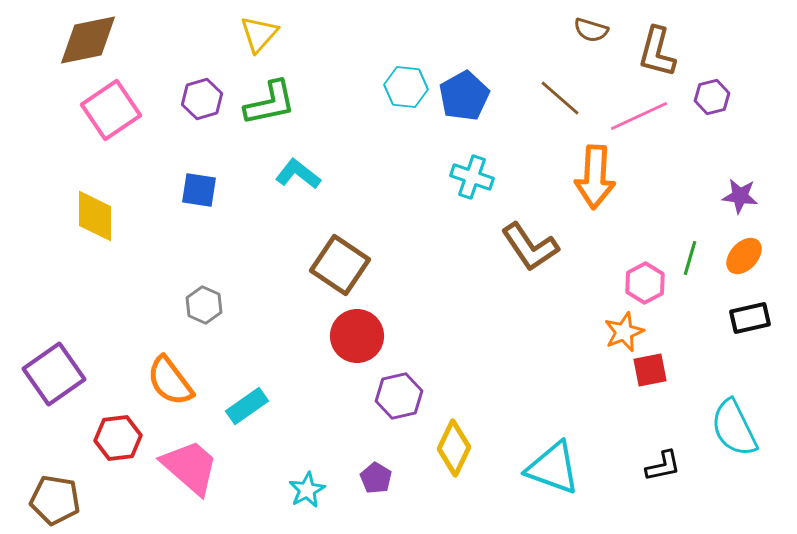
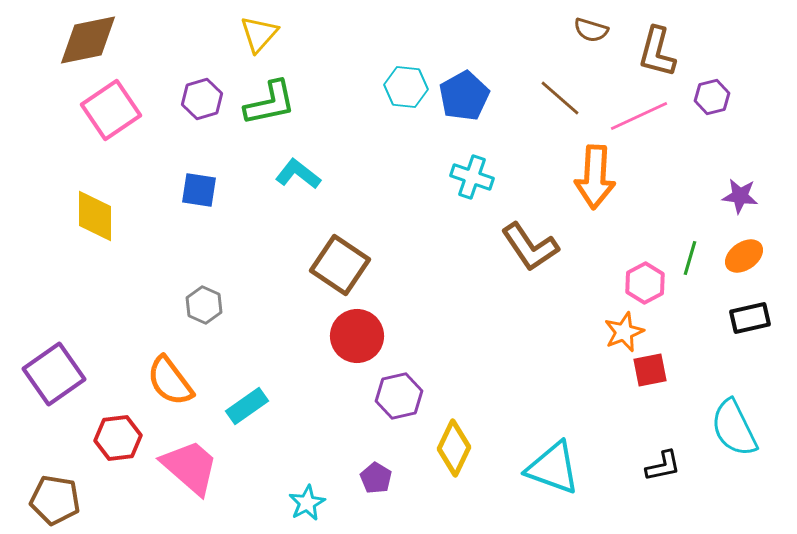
orange ellipse at (744, 256): rotated 12 degrees clockwise
cyan star at (307, 490): moved 13 px down
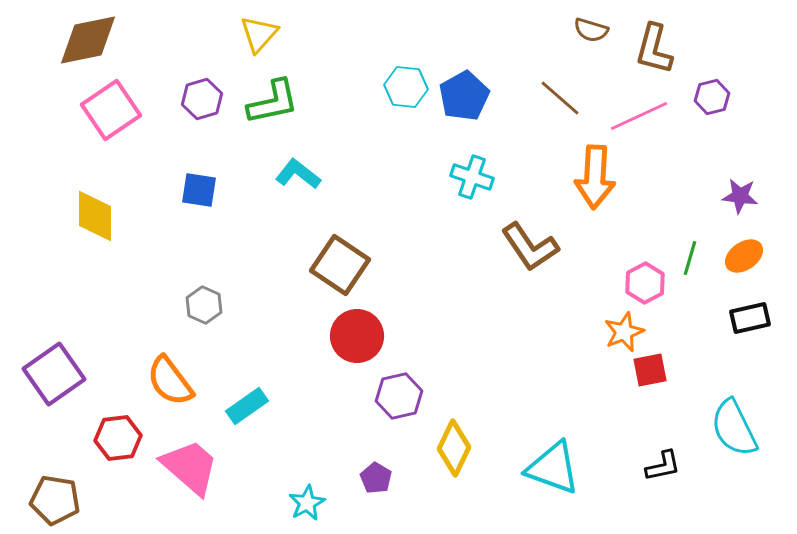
brown L-shape at (657, 52): moved 3 px left, 3 px up
green L-shape at (270, 103): moved 3 px right, 1 px up
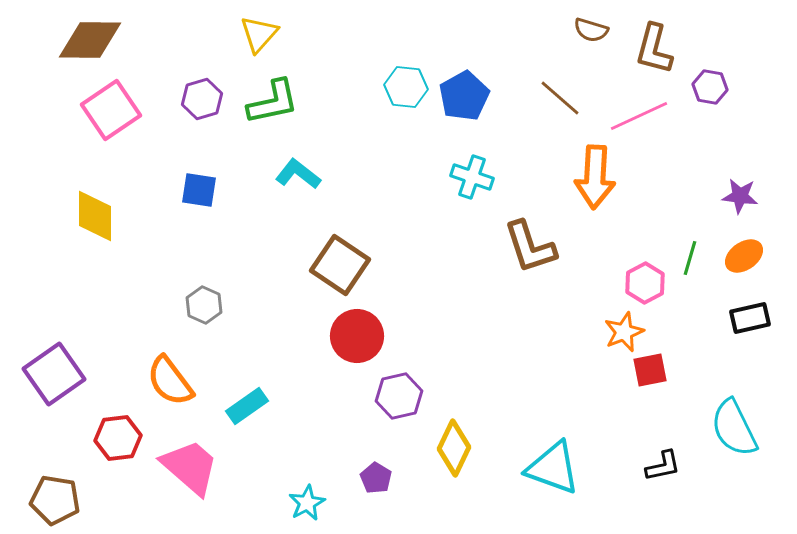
brown diamond at (88, 40): moved 2 px right; rotated 12 degrees clockwise
purple hexagon at (712, 97): moved 2 px left, 10 px up; rotated 24 degrees clockwise
brown L-shape at (530, 247): rotated 16 degrees clockwise
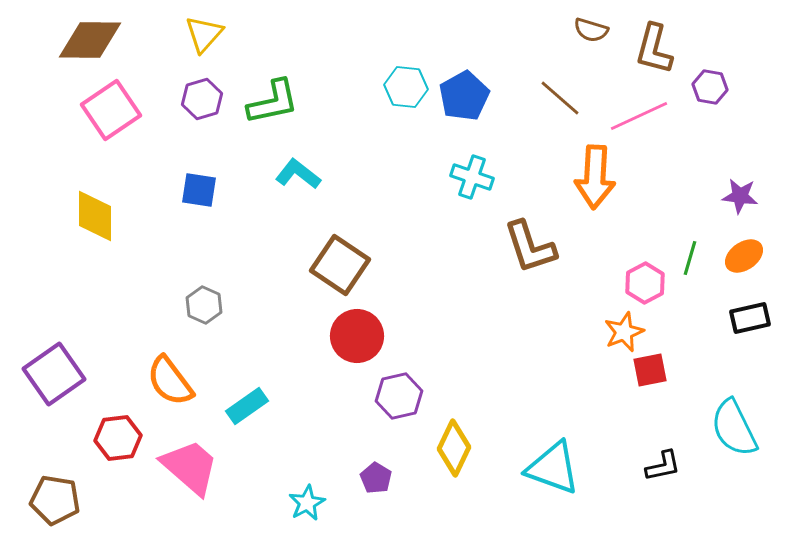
yellow triangle at (259, 34): moved 55 px left
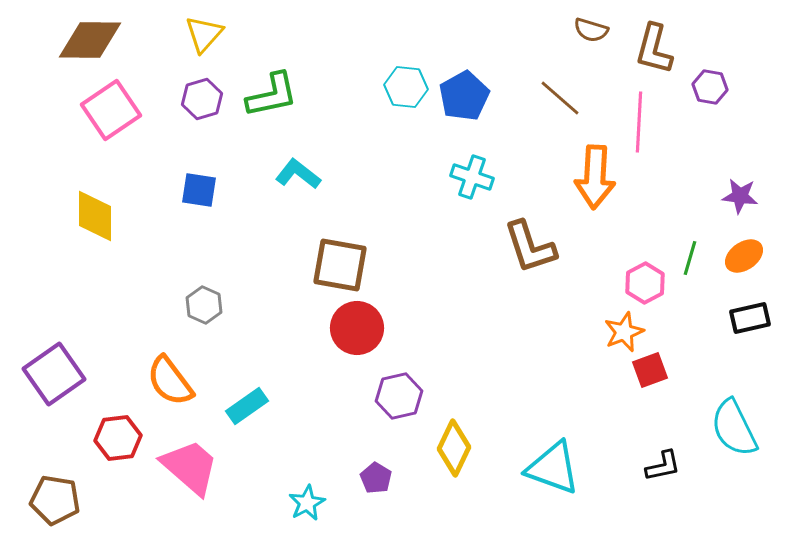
green L-shape at (273, 102): moved 1 px left, 7 px up
pink line at (639, 116): moved 6 px down; rotated 62 degrees counterclockwise
brown square at (340, 265): rotated 24 degrees counterclockwise
red circle at (357, 336): moved 8 px up
red square at (650, 370): rotated 9 degrees counterclockwise
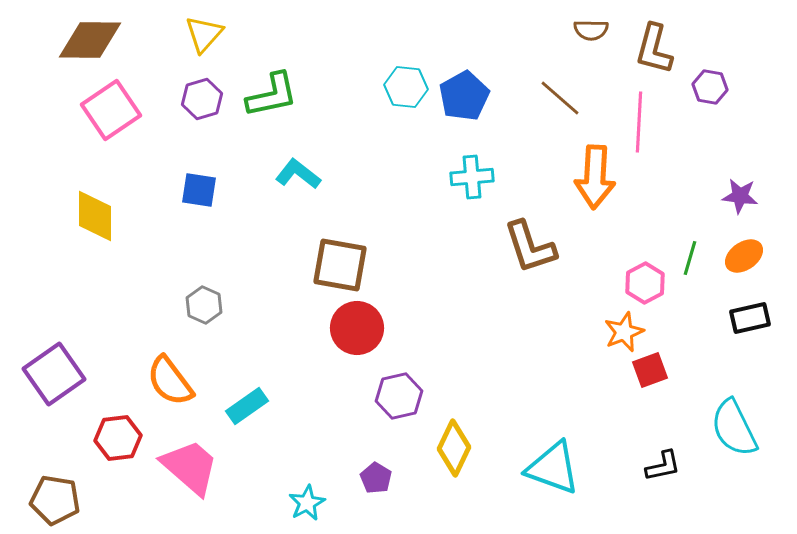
brown semicircle at (591, 30): rotated 16 degrees counterclockwise
cyan cross at (472, 177): rotated 24 degrees counterclockwise
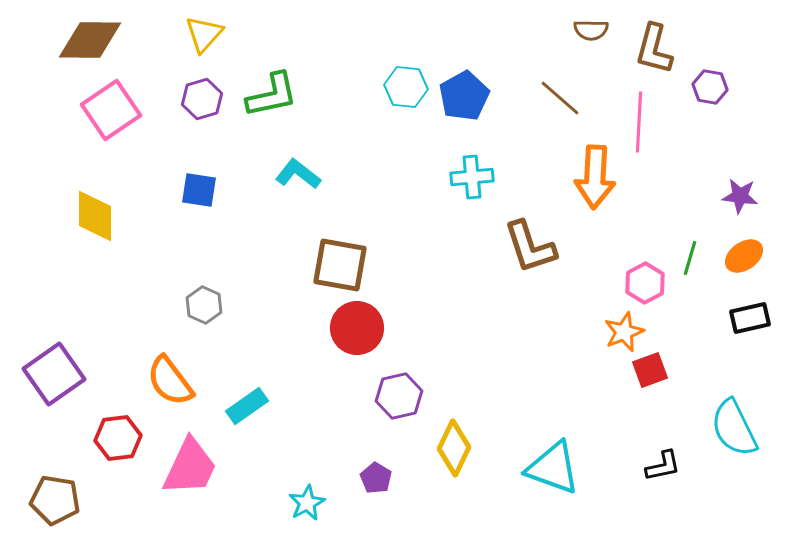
pink trapezoid at (190, 467): rotated 74 degrees clockwise
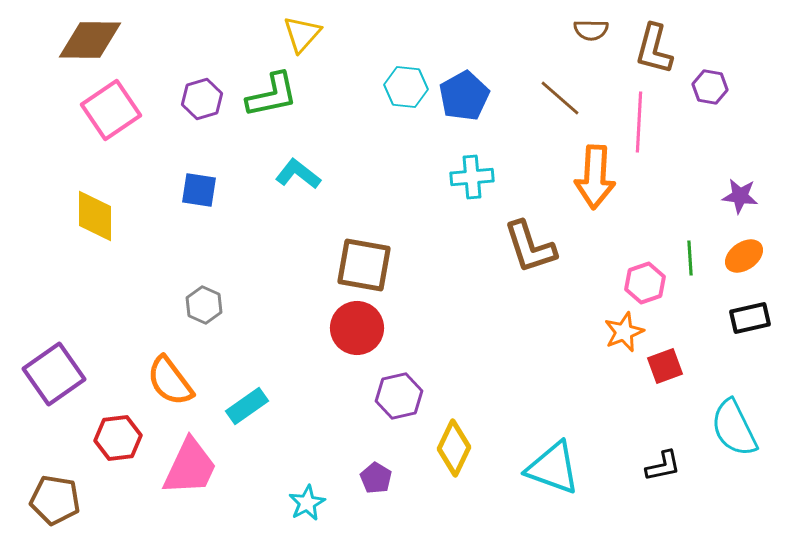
yellow triangle at (204, 34): moved 98 px right
green line at (690, 258): rotated 20 degrees counterclockwise
brown square at (340, 265): moved 24 px right
pink hexagon at (645, 283): rotated 9 degrees clockwise
red square at (650, 370): moved 15 px right, 4 px up
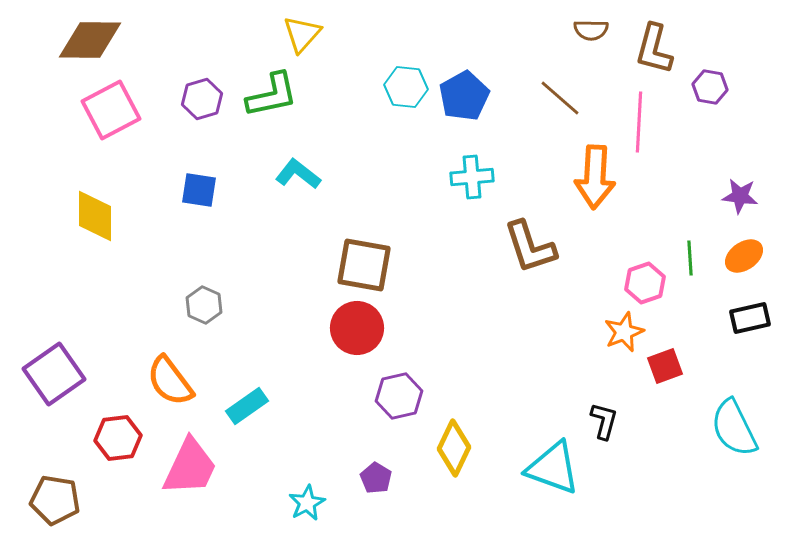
pink square at (111, 110): rotated 6 degrees clockwise
black L-shape at (663, 466): moved 59 px left, 45 px up; rotated 63 degrees counterclockwise
